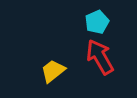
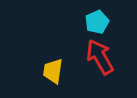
yellow trapezoid: rotated 44 degrees counterclockwise
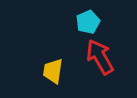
cyan pentagon: moved 9 px left
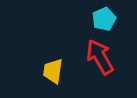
cyan pentagon: moved 16 px right, 3 px up
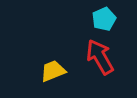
yellow trapezoid: rotated 60 degrees clockwise
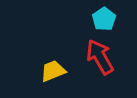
cyan pentagon: rotated 10 degrees counterclockwise
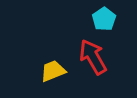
red arrow: moved 7 px left
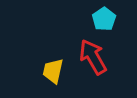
yellow trapezoid: rotated 56 degrees counterclockwise
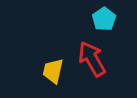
red arrow: moved 1 px left, 2 px down
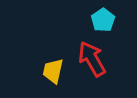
cyan pentagon: moved 1 px left, 1 px down
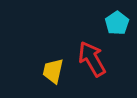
cyan pentagon: moved 14 px right, 3 px down
